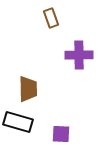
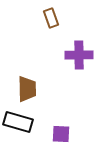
brown trapezoid: moved 1 px left
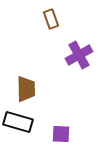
brown rectangle: moved 1 px down
purple cross: rotated 28 degrees counterclockwise
brown trapezoid: moved 1 px left
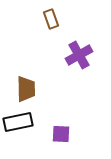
black rectangle: rotated 28 degrees counterclockwise
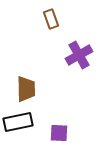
purple square: moved 2 px left, 1 px up
